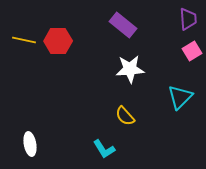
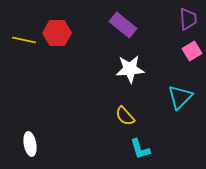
red hexagon: moved 1 px left, 8 px up
cyan L-shape: moved 36 px right; rotated 15 degrees clockwise
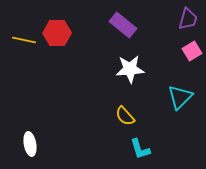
purple trapezoid: rotated 20 degrees clockwise
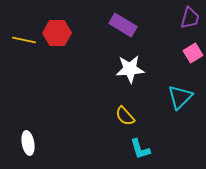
purple trapezoid: moved 2 px right, 1 px up
purple rectangle: rotated 8 degrees counterclockwise
pink square: moved 1 px right, 2 px down
white ellipse: moved 2 px left, 1 px up
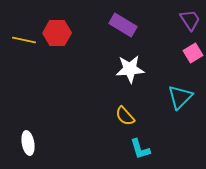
purple trapezoid: moved 2 px down; rotated 50 degrees counterclockwise
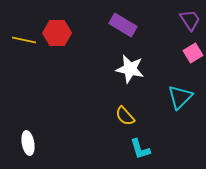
white star: rotated 16 degrees clockwise
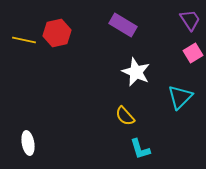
red hexagon: rotated 12 degrees counterclockwise
white star: moved 6 px right, 3 px down; rotated 12 degrees clockwise
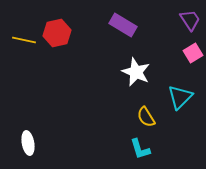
yellow semicircle: moved 21 px right, 1 px down; rotated 10 degrees clockwise
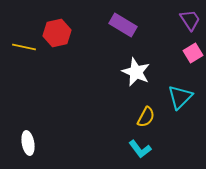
yellow line: moved 7 px down
yellow semicircle: rotated 120 degrees counterclockwise
cyan L-shape: rotated 20 degrees counterclockwise
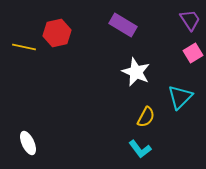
white ellipse: rotated 15 degrees counterclockwise
